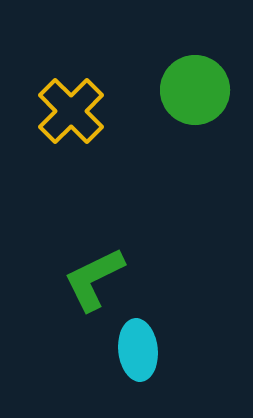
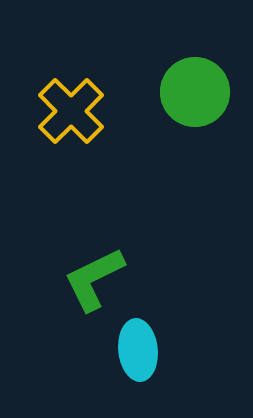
green circle: moved 2 px down
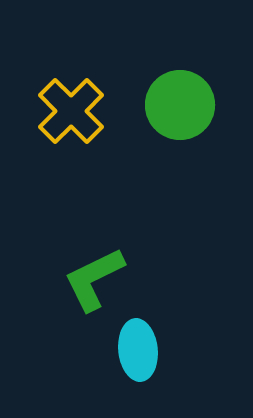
green circle: moved 15 px left, 13 px down
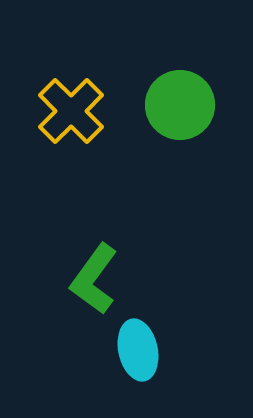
green L-shape: rotated 28 degrees counterclockwise
cyan ellipse: rotated 6 degrees counterclockwise
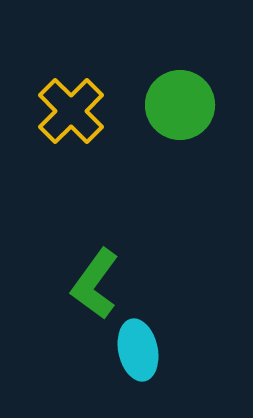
green L-shape: moved 1 px right, 5 px down
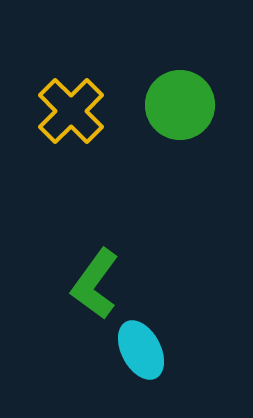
cyan ellipse: moved 3 px right; rotated 16 degrees counterclockwise
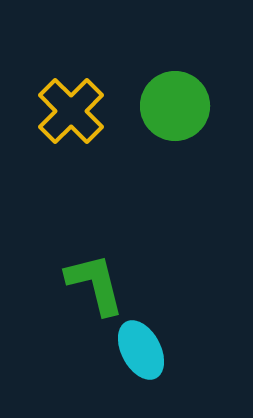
green circle: moved 5 px left, 1 px down
green L-shape: rotated 130 degrees clockwise
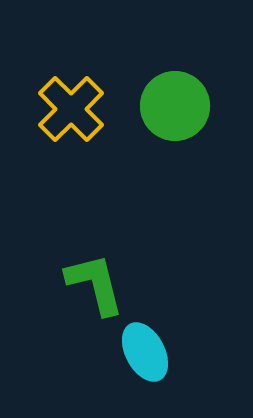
yellow cross: moved 2 px up
cyan ellipse: moved 4 px right, 2 px down
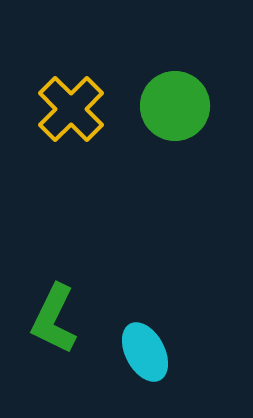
green L-shape: moved 41 px left, 35 px down; rotated 140 degrees counterclockwise
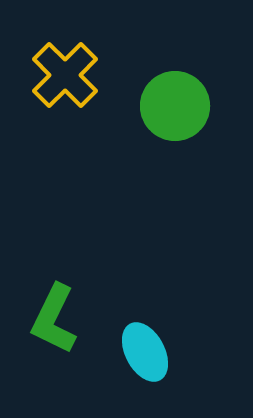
yellow cross: moved 6 px left, 34 px up
